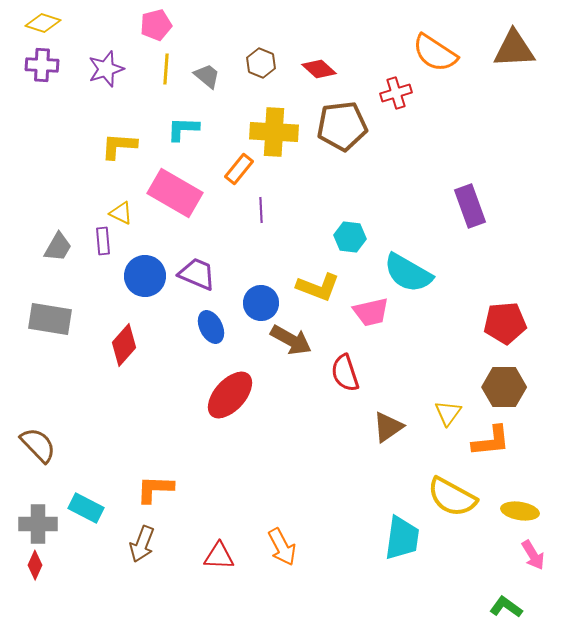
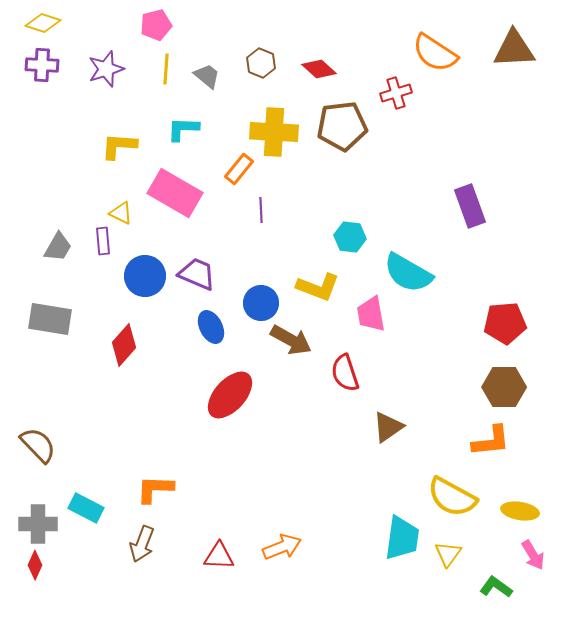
pink trapezoid at (371, 312): moved 2 px down; rotated 93 degrees clockwise
yellow triangle at (448, 413): moved 141 px down
orange arrow at (282, 547): rotated 84 degrees counterclockwise
green L-shape at (506, 607): moved 10 px left, 20 px up
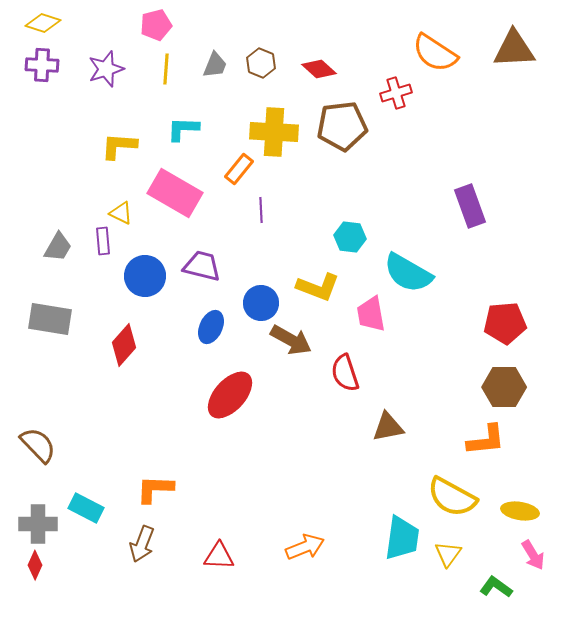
gray trapezoid at (207, 76): moved 8 px right, 11 px up; rotated 72 degrees clockwise
purple trapezoid at (197, 274): moved 5 px right, 8 px up; rotated 9 degrees counterclockwise
blue ellipse at (211, 327): rotated 52 degrees clockwise
brown triangle at (388, 427): rotated 24 degrees clockwise
orange L-shape at (491, 441): moved 5 px left, 1 px up
orange arrow at (282, 547): moved 23 px right
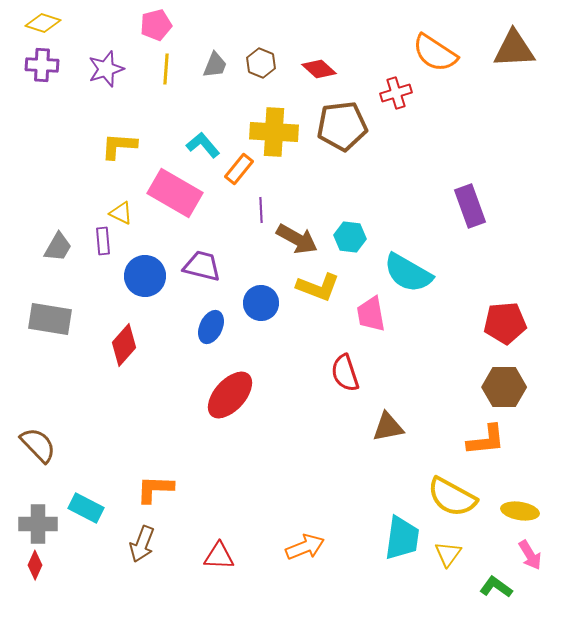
cyan L-shape at (183, 129): moved 20 px right, 16 px down; rotated 48 degrees clockwise
brown arrow at (291, 340): moved 6 px right, 101 px up
pink arrow at (533, 555): moved 3 px left
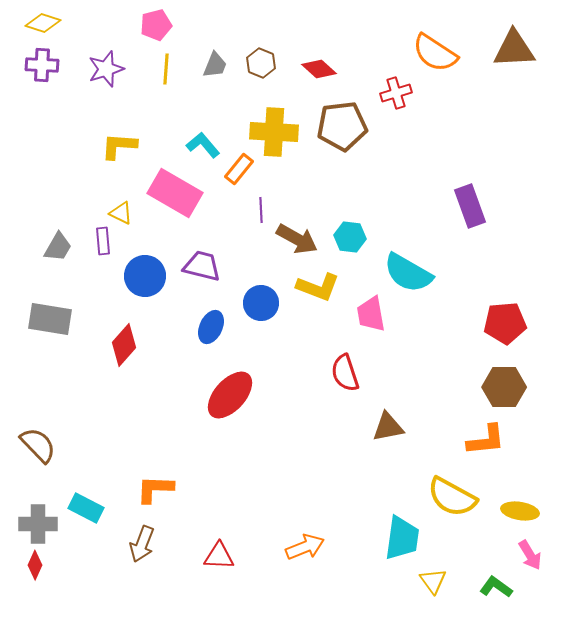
yellow triangle at (448, 554): moved 15 px left, 27 px down; rotated 12 degrees counterclockwise
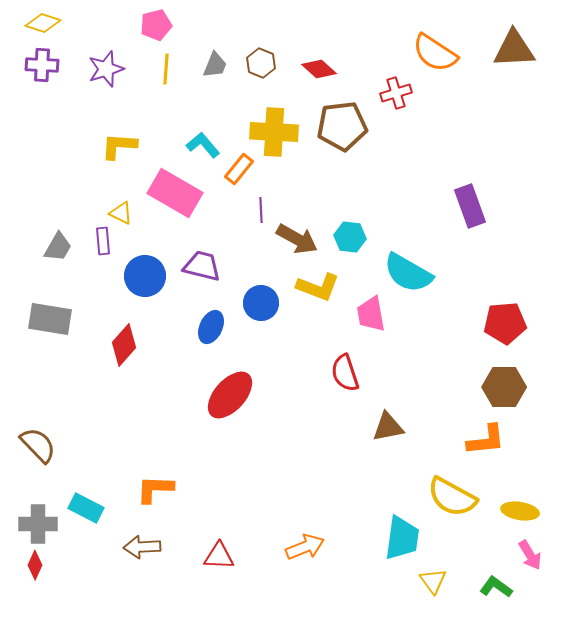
brown arrow at (142, 544): moved 3 px down; rotated 66 degrees clockwise
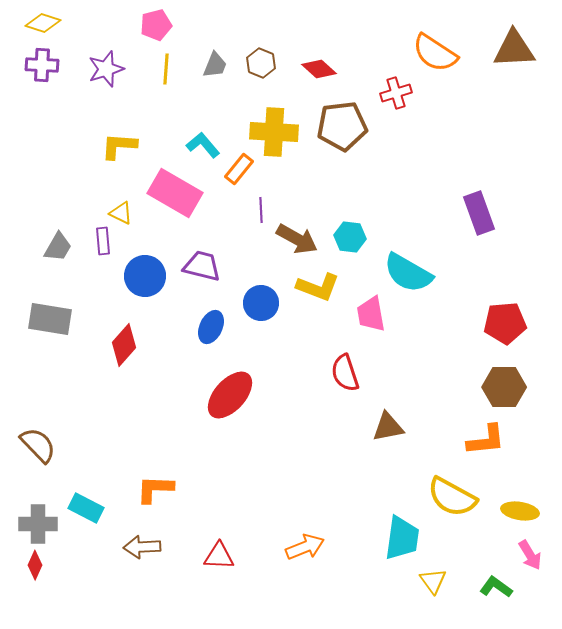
purple rectangle at (470, 206): moved 9 px right, 7 px down
